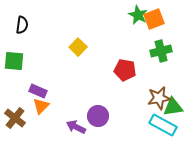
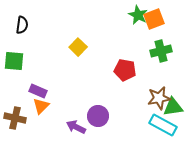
brown cross: rotated 25 degrees counterclockwise
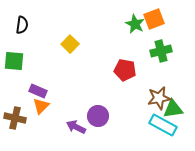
green star: moved 3 px left, 9 px down
yellow square: moved 8 px left, 3 px up
green triangle: moved 2 px down
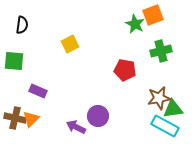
orange square: moved 1 px left, 4 px up
yellow square: rotated 18 degrees clockwise
orange triangle: moved 10 px left, 13 px down
cyan rectangle: moved 2 px right, 1 px down
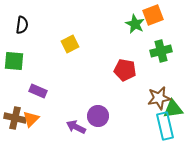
cyan rectangle: rotated 48 degrees clockwise
